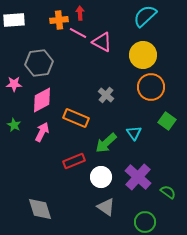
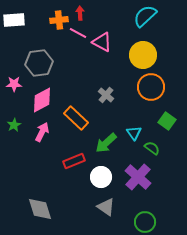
orange rectangle: rotated 20 degrees clockwise
green star: rotated 16 degrees clockwise
green semicircle: moved 16 px left, 44 px up
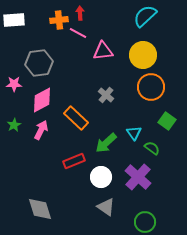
pink triangle: moved 1 px right, 9 px down; rotated 35 degrees counterclockwise
pink arrow: moved 1 px left, 2 px up
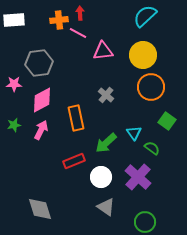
orange rectangle: rotated 35 degrees clockwise
green star: rotated 16 degrees clockwise
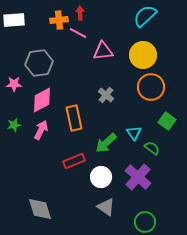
orange rectangle: moved 2 px left
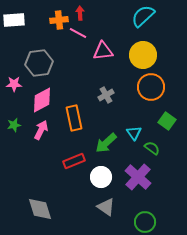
cyan semicircle: moved 2 px left
gray cross: rotated 21 degrees clockwise
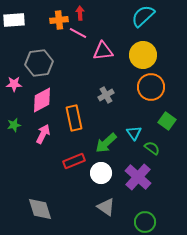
pink arrow: moved 2 px right, 4 px down
white circle: moved 4 px up
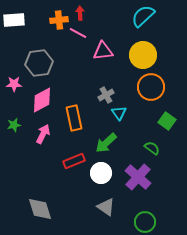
cyan triangle: moved 15 px left, 20 px up
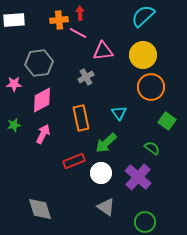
gray cross: moved 20 px left, 18 px up
orange rectangle: moved 7 px right
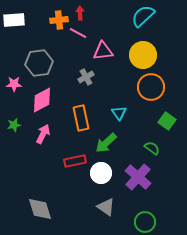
red rectangle: moved 1 px right; rotated 10 degrees clockwise
